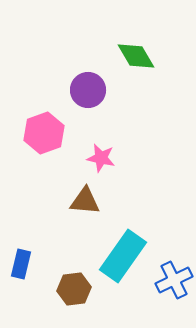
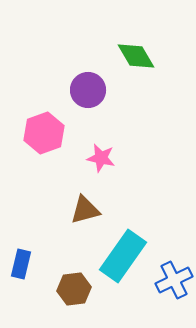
brown triangle: moved 9 px down; rotated 20 degrees counterclockwise
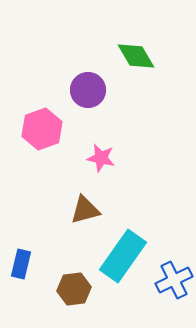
pink hexagon: moved 2 px left, 4 px up
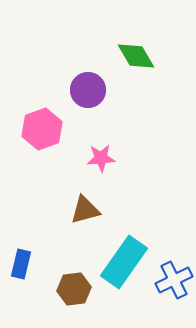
pink star: rotated 16 degrees counterclockwise
cyan rectangle: moved 1 px right, 6 px down
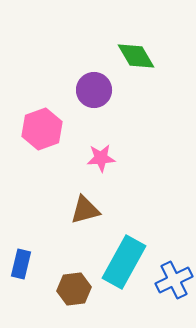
purple circle: moved 6 px right
cyan rectangle: rotated 6 degrees counterclockwise
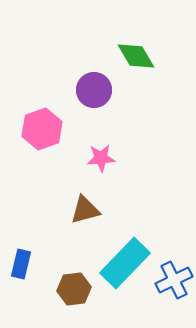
cyan rectangle: moved 1 px right, 1 px down; rotated 15 degrees clockwise
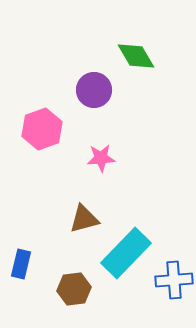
brown triangle: moved 1 px left, 9 px down
cyan rectangle: moved 1 px right, 10 px up
blue cross: rotated 21 degrees clockwise
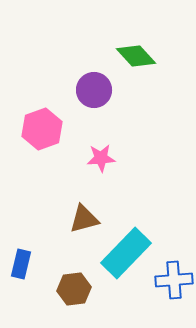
green diamond: rotated 12 degrees counterclockwise
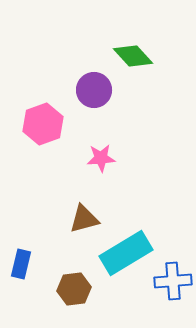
green diamond: moved 3 px left
pink hexagon: moved 1 px right, 5 px up
cyan rectangle: rotated 15 degrees clockwise
blue cross: moved 1 px left, 1 px down
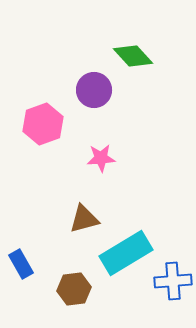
blue rectangle: rotated 44 degrees counterclockwise
